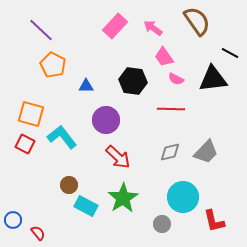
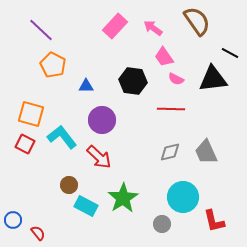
purple circle: moved 4 px left
gray trapezoid: rotated 112 degrees clockwise
red arrow: moved 19 px left
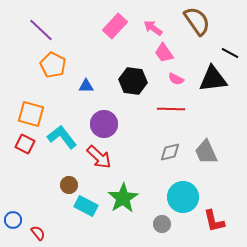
pink trapezoid: moved 4 px up
purple circle: moved 2 px right, 4 px down
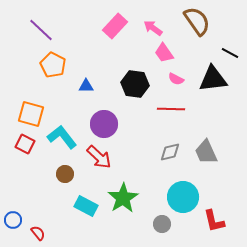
black hexagon: moved 2 px right, 3 px down
brown circle: moved 4 px left, 11 px up
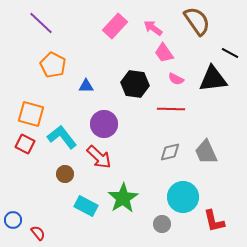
purple line: moved 7 px up
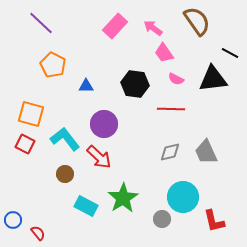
cyan L-shape: moved 3 px right, 2 px down
gray circle: moved 5 px up
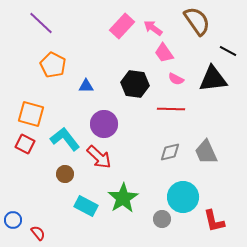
pink rectangle: moved 7 px right
black line: moved 2 px left, 2 px up
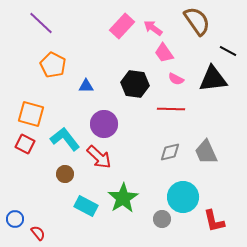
blue circle: moved 2 px right, 1 px up
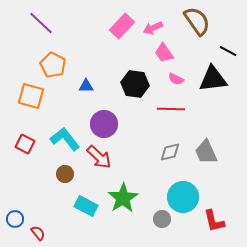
pink arrow: rotated 60 degrees counterclockwise
orange square: moved 18 px up
